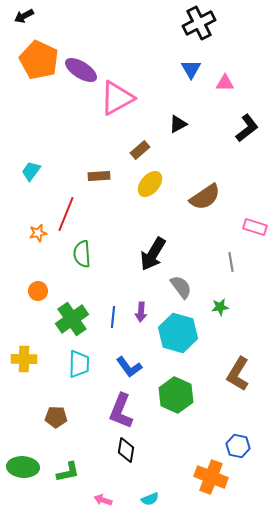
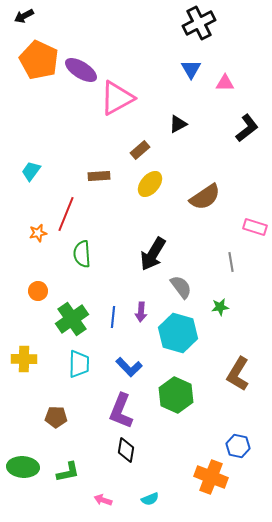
blue L-shape at (129, 367): rotated 8 degrees counterclockwise
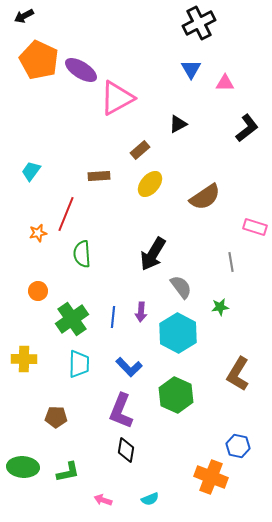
cyan hexagon at (178, 333): rotated 12 degrees clockwise
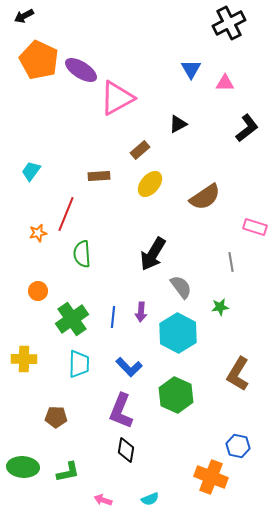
black cross at (199, 23): moved 30 px right
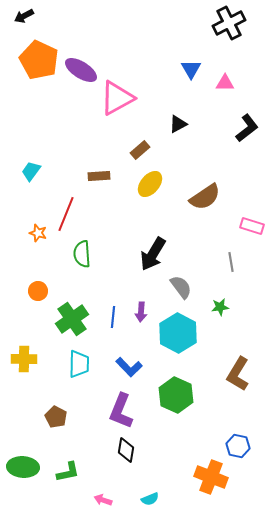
pink rectangle at (255, 227): moved 3 px left, 1 px up
orange star at (38, 233): rotated 30 degrees clockwise
brown pentagon at (56, 417): rotated 25 degrees clockwise
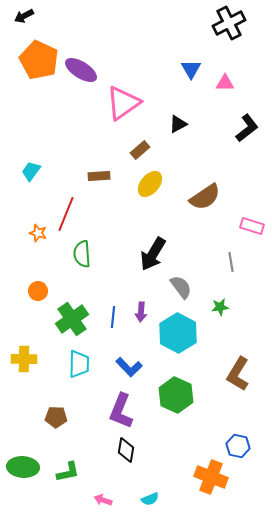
pink triangle at (117, 98): moved 6 px right, 5 px down; rotated 6 degrees counterclockwise
brown pentagon at (56, 417): rotated 25 degrees counterclockwise
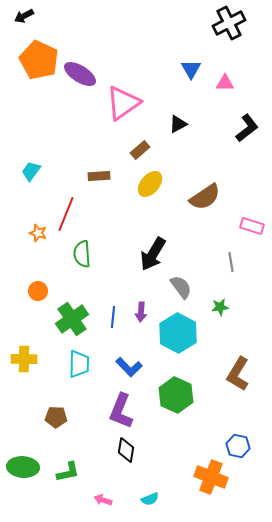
purple ellipse at (81, 70): moved 1 px left, 4 px down
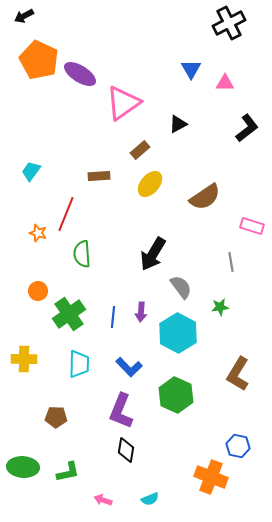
green cross at (72, 319): moved 3 px left, 5 px up
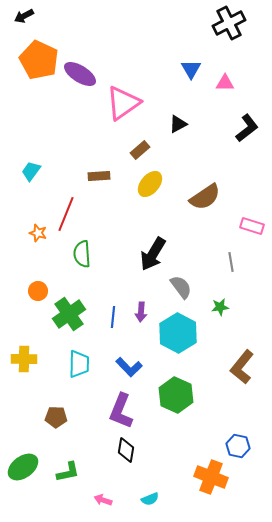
brown L-shape at (238, 374): moved 4 px right, 7 px up; rotated 8 degrees clockwise
green ellipse at (23, 467): rotated 40 degrees counterclockwise
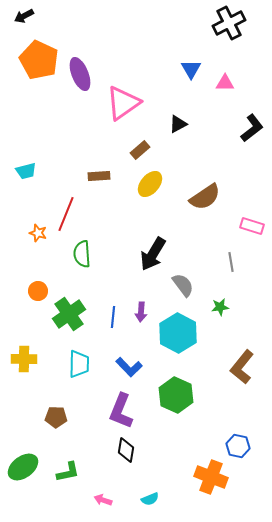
purple ellipse at (80, 74): rotated 36 degrees clockwise
black L-shape at (247, 128): moved 5 px right
cyan trapezoid at (31, 171): moved 5 px left; rotated 140 degrees counterclockwise
gray semicircle at (181, 287): moved 2 px right, 2 px up
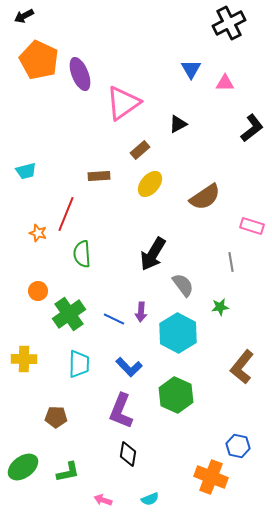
blue line at (113, 317): moved 1 px right, 2 px down; rotated 70 degrees counterclockwise
black diamond at (126, 450): moved 2 px right, 4 px down
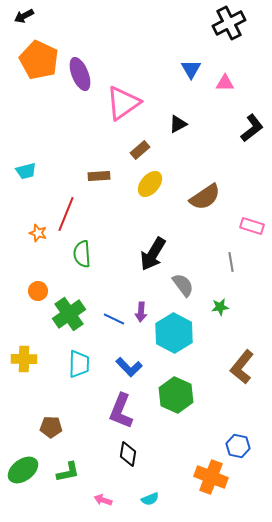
cyan hexagon at (178, 333): moved 4 px left
brown pentagon at (56, 417): moved 5 px left, 10 px down
green ellipse at (23, 467): moved 3 px down
